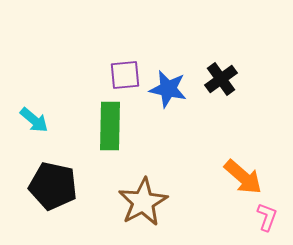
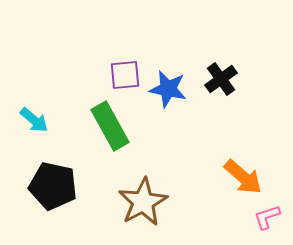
green rectangle: rotated 30 degrees counterclockwise
pink L-shape: rotated 128 degrees counterclockwise
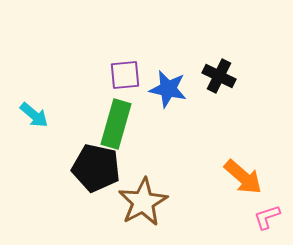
black cross: moved 2 px left, 3 px up; rotated 28 degrees counterclockwise
cyan arrow: moved 5 px up
green rectangle: moved 6 px right, 2 px up; rotated 45 degrees clockwise
black pentagon: moved 43 px right, 18 px up
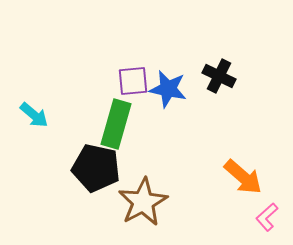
purple square: moved 8 px right, 6 px down
pink L-shape: rotated 24 degrees counterclockwise
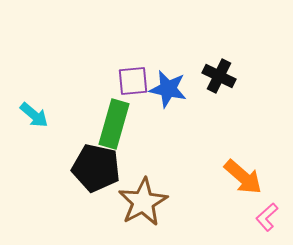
green rectangle: moved 2 px left
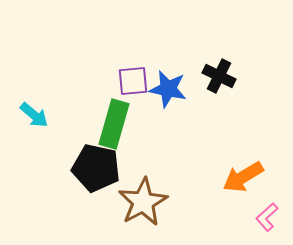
orange arrow: rotated 108 degrees clockwise
